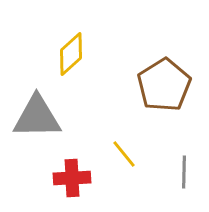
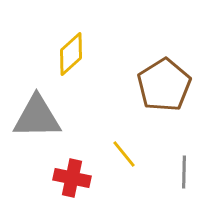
red cross: rotated 15 degrees clockwise
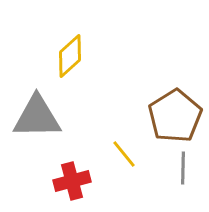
yellow diamond: moved 1 px left, 2 px down
brown pentagon: moved 11 px right, 31 px down
gray line: moved 1 px left, 4 px up
red cross: moved 3 px down; rotated 27 degrees counterclockwise
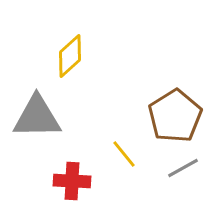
gray line: rotated 60 degrees clockwise
red cross: rotated 18 degrees clockwise
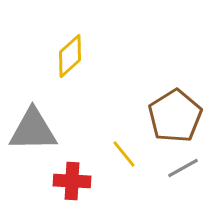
gray triangle: moved 4 px left, 13 px down
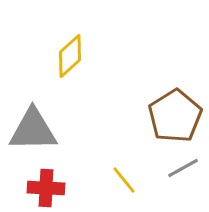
yellow line: moved 26 px down
red cross: moved 26 px left, 7 px down
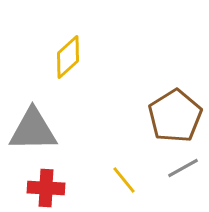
yellow diamond: moved 2 px left, 1 px down
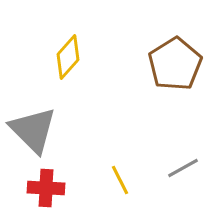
yellow diamond: rotated 6 degrees counterclockwise
brown pentagon: moved 52 px up
gray triangle: rotated 46 degrees clockwise
yellow line: moved 4 px left; rotated 12 degrees clockwise
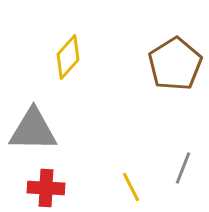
gray triangle: rotated 44 degrees counterclockwise
gray line: rotated 40 degrees counterclockwise
yellow line: moved 11 px right, 7 px down
